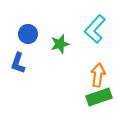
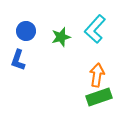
blue circle: moved 2 px left, 3 px up
green star: moved 1 px right, 7 px up
blue L-shape: moved 3 px up
orange arrow: moved 1 px left
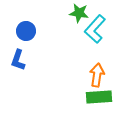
green star: moved 18 px right, 24 px up; rotated 24 degrees clockwise
green rectangle: rotated 15 degrees clockwise
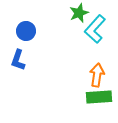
green star: rotated 30 degrees counterclockwise
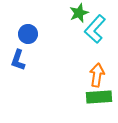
blue circle: moved 2 px right, 3 px down
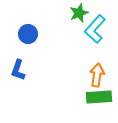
blue L-shape: moved 10 px down
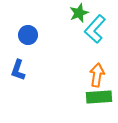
blue circle: moved 1 px down
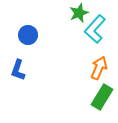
orange arrow: moved 2 px right, 7 px up; rotated 15 degrees clockwise
green rectangle: moved 3 px right; rotated 55 degrees counterclockwise
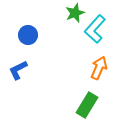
green star: moved 4 px left
blue L-shape: rotated 45 degrees clockwise
green rectangle: moved 15 px left, 8 px down
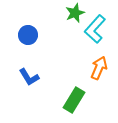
blue L-shape: moved 11 px right, 7 px down; rotated 95 degrees counterclockwise
green rectangle: moved 13 px left, 5 px up
